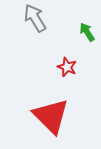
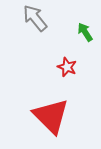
gray arrow: rotated 8 degrees counterclockwise
green arrow: moved 2 px left
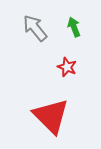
gray arrow: moved 10 px down
green arrow: moved 11 px left, 5 px up; rotated 12 degrees clockwise
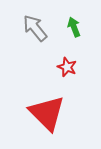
red triangle: moved 4 px left, 3 px up
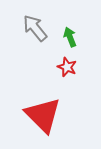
green arrow: moved 4 px left, 10 px down
red triangle: moved 4 px left, 2 px down
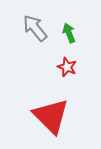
green arrow: moved 1 px left, 4 px up
red triangle: moved 8 px right, 1 px down
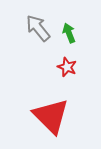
gray arrow: moved 3 px right
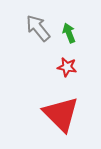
red star: rotated 12 degrees counterclockwise
red triangle: moved 10 px right, 2 px up
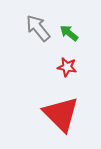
green arrow: rotated 30 degrees counterclockwise
